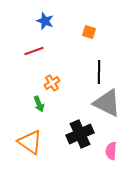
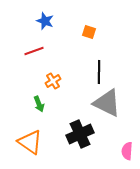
orange cross: moved 1 px right, 2 px up
pink semicircle: moved 16 px right
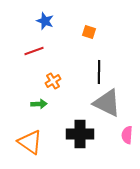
green arrow: rotated 70 degrees counterclockwise
black cross: rotated 24 degrees clockwise
pink semicircle: moved 16 px up
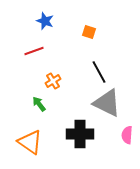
black line: rotated 30 degrees counterclockwise
green arrow: rotated 126 degrees counterclockwise
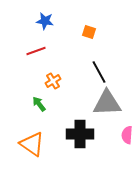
blue star: rotated 12 degrees counterclockwise
red line: moved 2 px right
gray triangle: rotated 28 degrees counterclockwise
orange triangle: moved 2 px right, 2 px down
